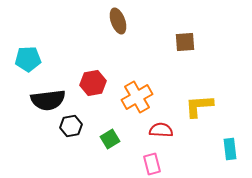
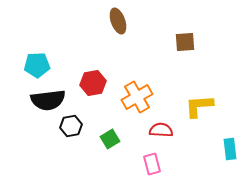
cyan pentagon: moved 9 px right, 6 px down
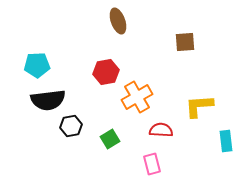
red hexagon: moved 13 px right, 11 px up
cyan rectangle: moved 4 px left, 8 px up
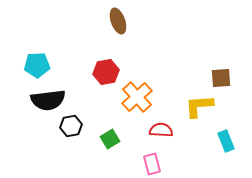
brown square: moved 36 px right, 36 px down
orange cross: rotated 12 degrees counterclockwise
cyan rectangle: rotated 15 degrees counterclockwise
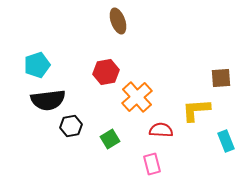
cyan pentagon: rotated 15 degrees counterclockwise
yellow L-shape: moved 3 px left, 4 px down
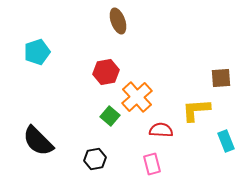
cyan pentagon: moved 13 px up
black semicircle: moved 10 px left, 41 px down; rotated 52 degrees clockwise
black hexagon: moved 24 px right, 33 px down
green square: moved 23 px up; rotated 18 degrees counterclockwise
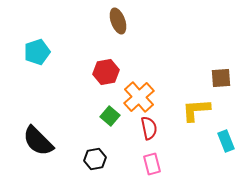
orange cross: moved 2 px right
red semicircle: moved 12 px left, 2 px up; rotated 75 degrees clockwise
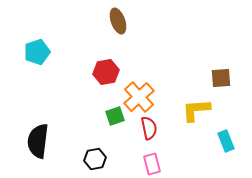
green square: moved 5 px right; rotated 30 degrees clockwise
black semicircle: rotated 52 degrees clockwise
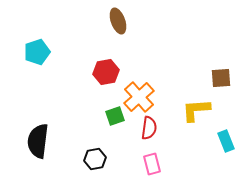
red semicircle: rotated 20 degrees clockwise
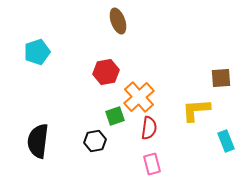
black hexagon: moved 18 px up
